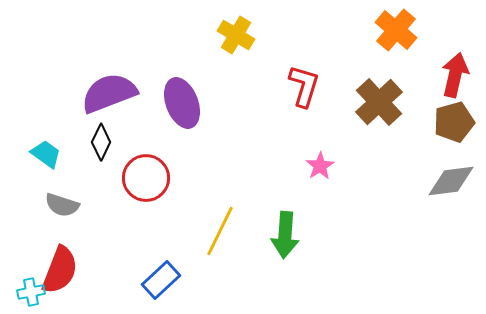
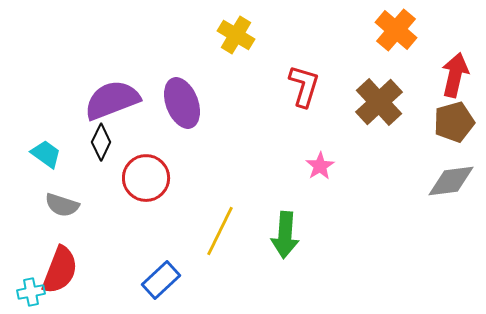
purple semicircle: moved 3 px right, 7 px down
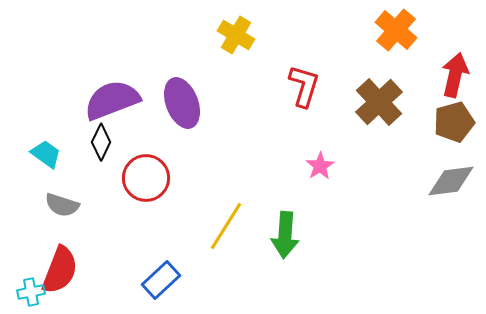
yellow line: moved 6 px right, 5 px up; rotated 6 degrees clockwise
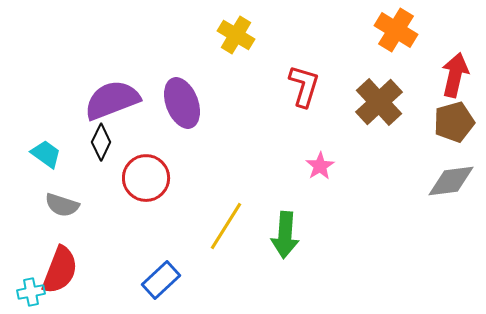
orange cross: rotated 9 degrees counterclockwise
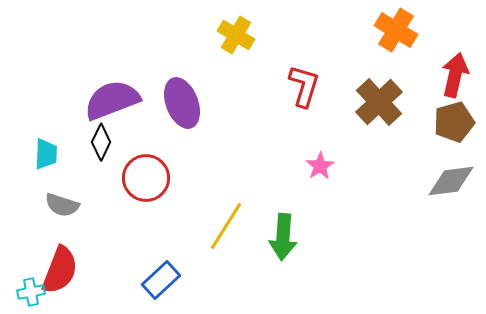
cyan trapezoid: rotated 56 degrees clockwise
green arrow: moved 2 px left, 2 px down
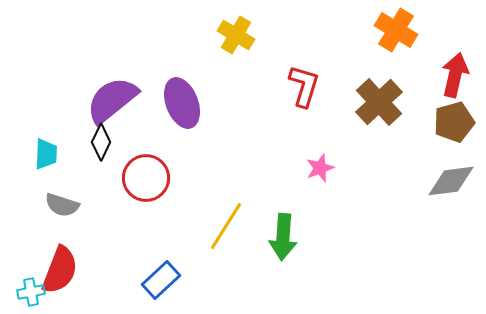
purple semicircle: rotated 18 degrees counterclockwise
pink star: moved 2 px down; rotated 12 degrees clockwise
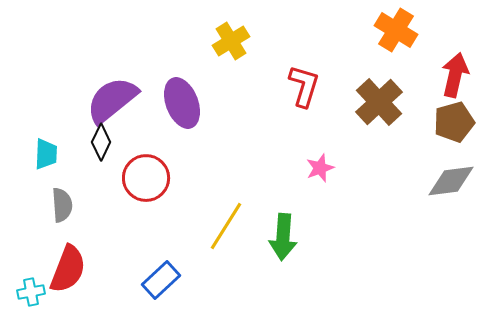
yellow cross: moved 5 px left, 6 px down; rotated 27 degrees clockwise
gray semicircle: rotated 112 degrees counterclockwise
red semicircle: moved 8 px right, 1 px up
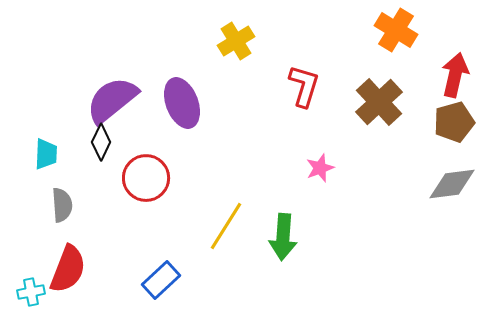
yellow cross: moved 5 px right
gray diamond: moved 1 px right, 3 px down
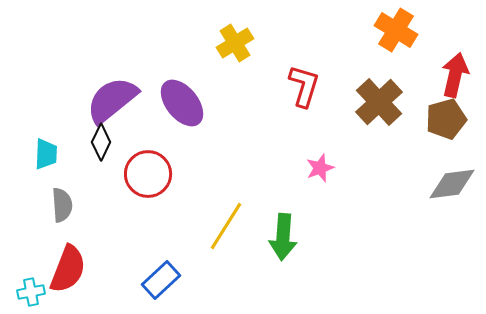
yellow cross: moved 1 px left, 2 px down
purple ellipse: rotated 18 degrees counterclockwise
brown pentagon: moved 8 px left, 3 px up
red circle: moved 2 px right, 4 px up
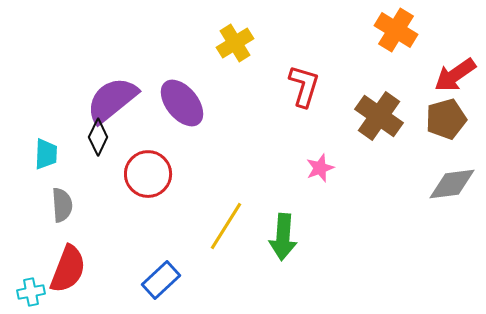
red arrow: rotated 138 degrees counterclockwise
brown cross: moved 14 px down; rotated 12 degrees counterclockwise
black diamond: moved 3 px left, 5 px up
